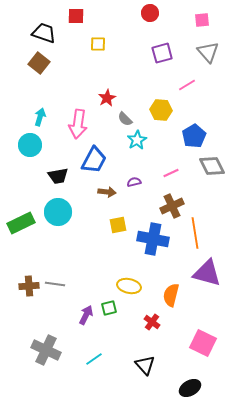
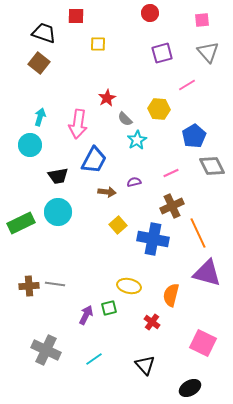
yellow hexagon at (161, 110): moved 2 px left, 1 px up
yellow square at (118, 225): rotated 30 degrees counterclockwise
orange line at (195, 233): moved 3 px right; rotated 16 degrees counterclockwise
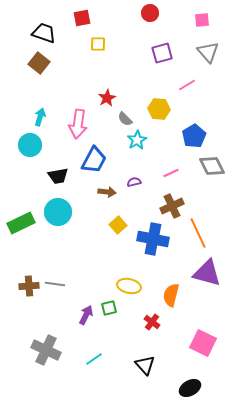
red square at (76, 16): moved 6 px right, 2 px down; rotated 12 degrees counterclockwise
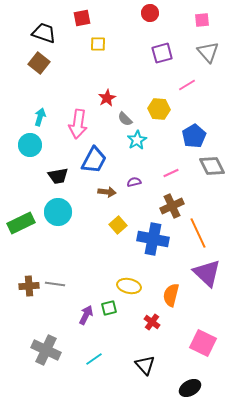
purple triangle at (207, 273): rotated 28 degrees clockwise
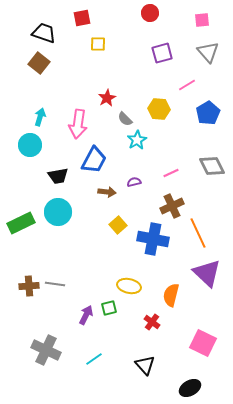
blue pentagon at (194, 136): moved 14 px right, 23 px up
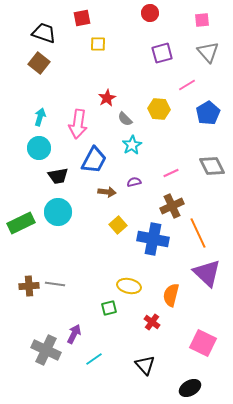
cyan star at (137, 140): moved 5 px left, 5 px down
cyan circle at (30, 145): moved 9 px right, 3 px down
purple arrow at (86, 315): moved 12 px left, 19 px down
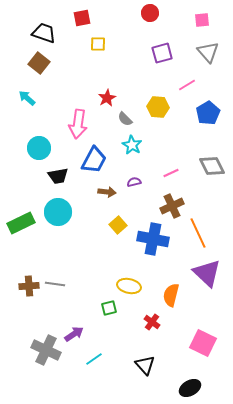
yellow hexagon at (159, 109): moved 1 px left, 2 px up
cyan arrow at (40, 117): moved 13 px left, 19 px up; rotated 66 degrees counterclockwise
cyan star at (132, 145): rotated 12 degrees counterclockwise
purple arrow at (74, 334): rotated 30 degrees clockwise
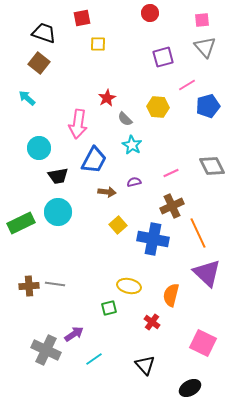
gray triangle at (208, 52): moved 3 px left, 5 px up
purple square at (162, 53): moved 1 px right, 4 px down
blue pentagon at (208, 113): moved 7 px up; rotated 15 degrees clockwise
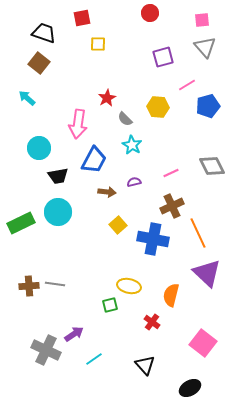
green square at (109, 308): moved 1 px right, 3 px up
pink square at (203, 343): rotated 12 degrees clockwise
